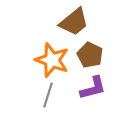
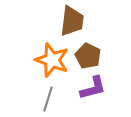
brown trapezoid: moved 2 px left, 1 px up; rotated 44 degrees counterclockwise
brown pentagon: moved 2 px left, 1 px down
gray line: moved 4 px down
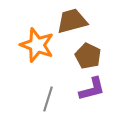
brown trapezoid: rotated 112 degrees counterclockwise
orange star: moved 15 px left, 15 px up
purple L-shape: moved 1 px left, 1 px down
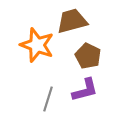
purple L-shape: moved 7 px left, 1 px down
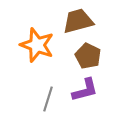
brown trapezoid: moved 6 px right
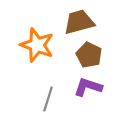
brown trapezoid: moved 1 px right, 1 px down
brown pentagon: moved 1 px right, 1 px up
purple L-shape: moved 3 px right, 3 px up; rotated 148 degrees counterclockwise
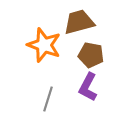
orange star: moved 7 px right
brown pentagon: moved 2 px right; rotated 15 degrees counterclockwise
purple L-shape: rotated 80 degrees counterclockwise
